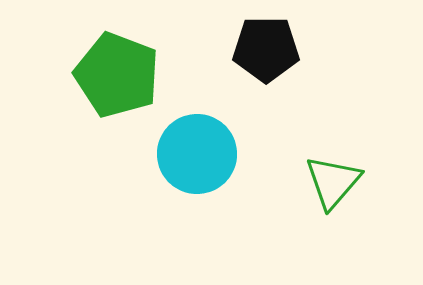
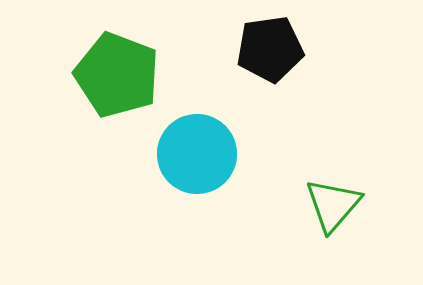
black pentagon: moved 4 px right; rotated 8 degrees counterclockwise
green triangle: moved 23 px down
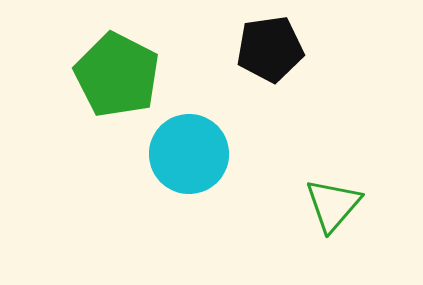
green pentagon: rotated 6 degrees clockwise
cyan circle: moved 8 px left
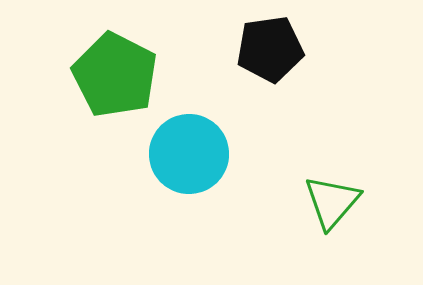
green pentagon: moved 2 px left
green triangle: moved 1 px left, 3 px up
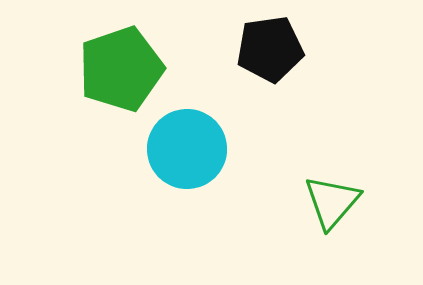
green pentagon: moved 6 px right, 6 px up; rotated 26 degrees clockwise
cyan circle: moved 2 px left, 5 px up
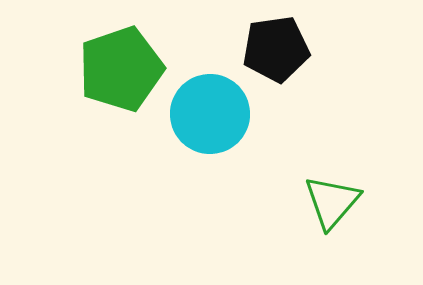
black pentagon: moved 6 px right
cyan circle: moved 23 px right, 35 px up
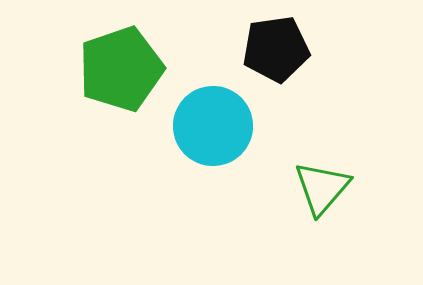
cyan circle: moved 3 px right, 12 px down
green triangle: moved 10 px left, 14 px up
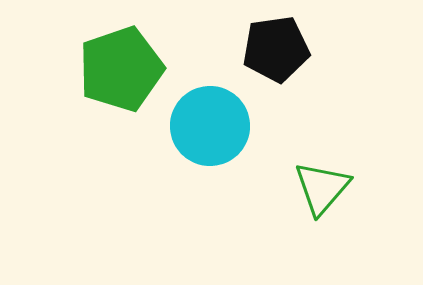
cyan circle: moved 3 px left
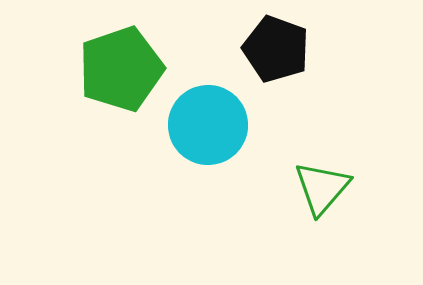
black pentagon: rotated 28 degrees clockwise
cyan circle: moved 2 px left, 1 px up
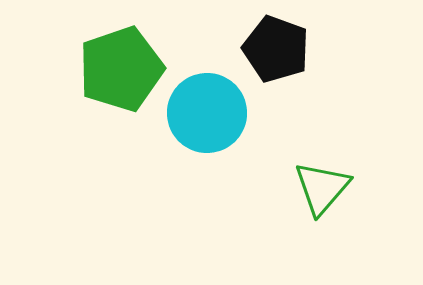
cyan circle: moved 1 px left, 12 px up
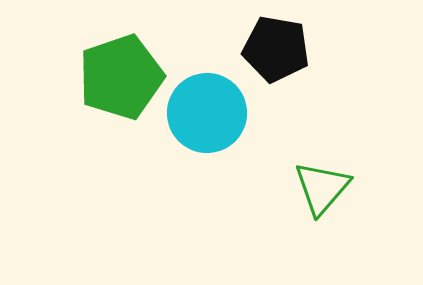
black pentagon: rotated 10 degrees counterclockwise
green pentagon: moved 8 px down
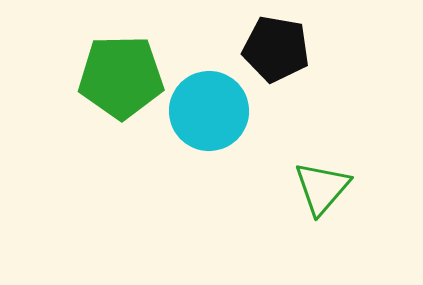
green pentagon: rotated 18 degrees clockwise
cyan circle: moved 2 px right, 2 px up
